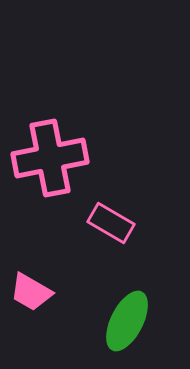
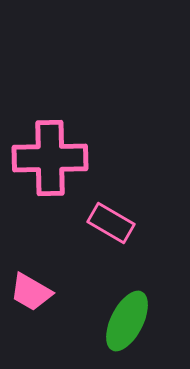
pink cross: rotated 10 degrees clockwise
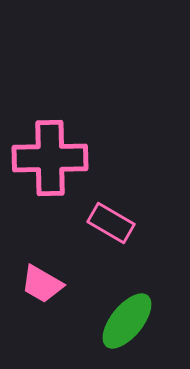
pink trapezoid: moved 11 px right, 8 px up
green ellipse: rotated 12 degrees clockwise
